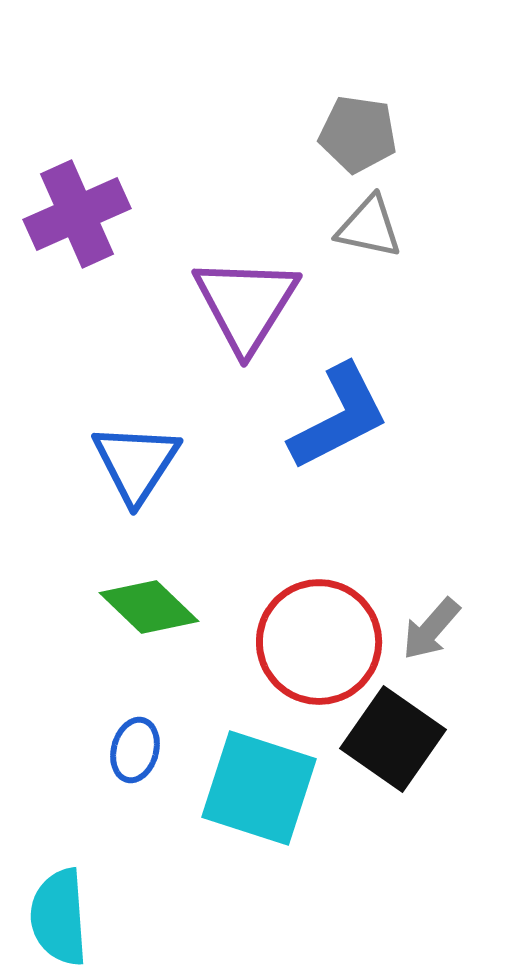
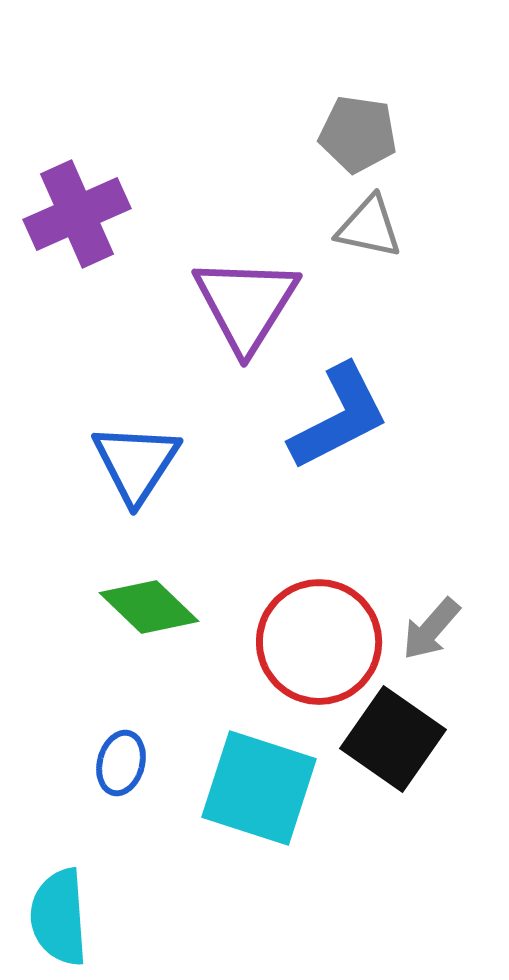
blue ellipse: moved 14 px left, 13 px down
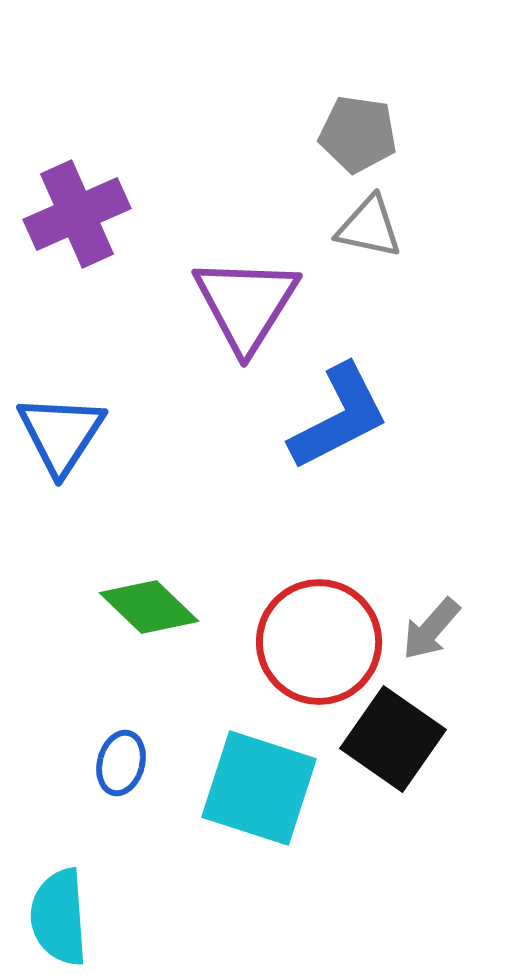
blue triangle: moved 75 px left, 29 px up
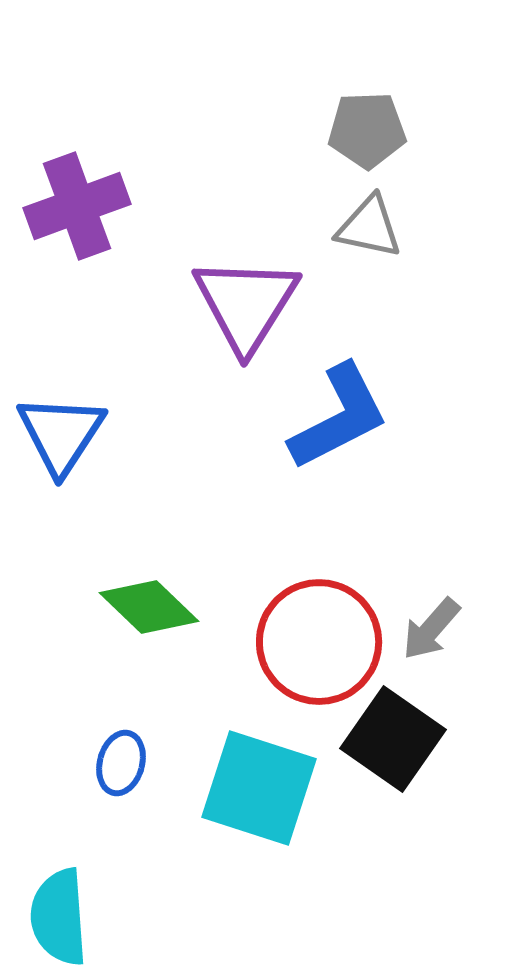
gray pentagon: moved 9 px right, 4 px up; rotated 10 degrees counterclockwise
purple cross: moved 8 px up; rotated 4 degrees clockwise
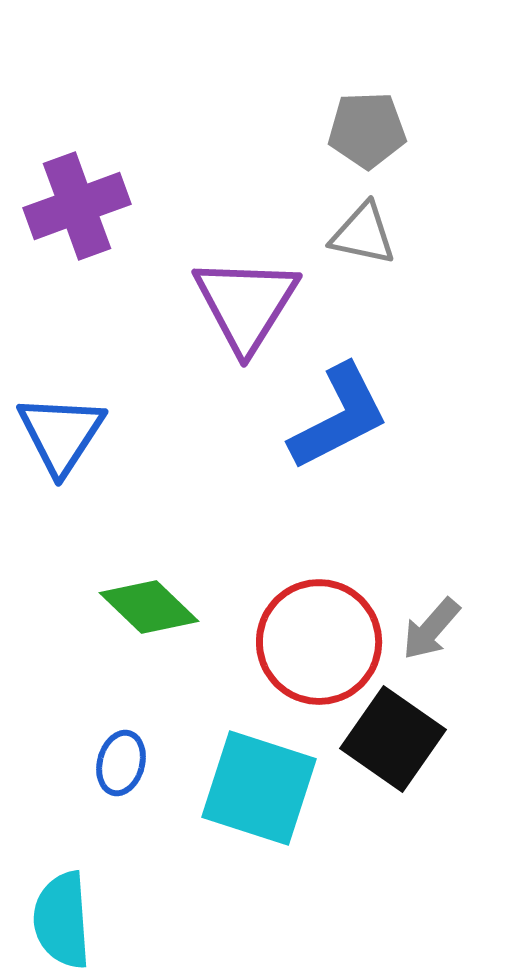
gray triangle: moved 6 px left, 7 px down
cyan semicircle: moved 3 px right, 3 px down
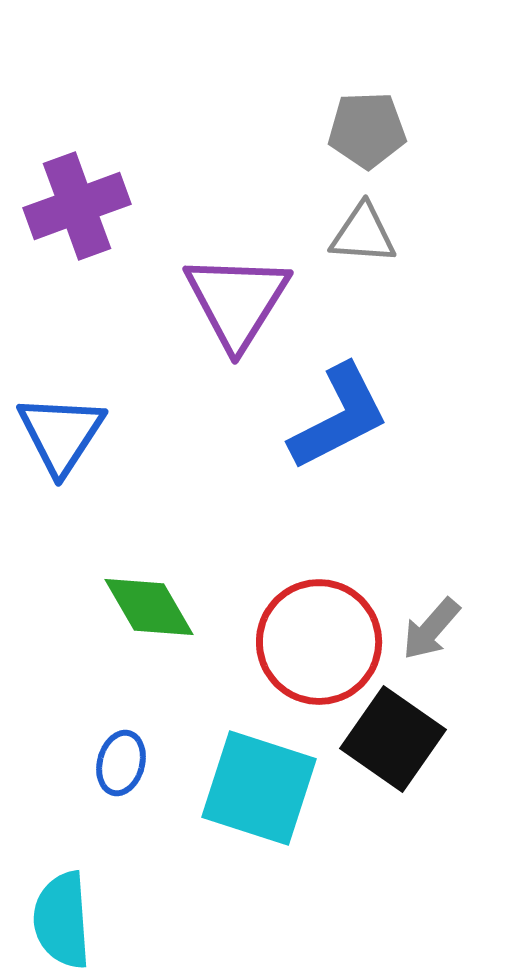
gray triangle: rotated 8 degrees counterclockwise
purple triangle: moved 9 px left, 3 px up
green diamond: rotated 16 degrees clockwise
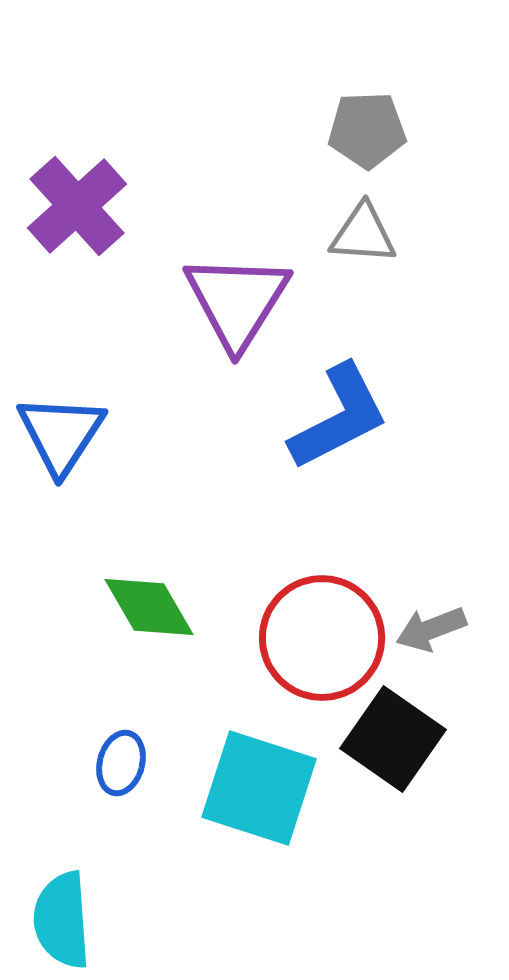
purple cross: rotated 22 degrees counterclockwise
gray arrow: rotated 28 degrees clockwise
red circle: moved 3 px right, 4 px up
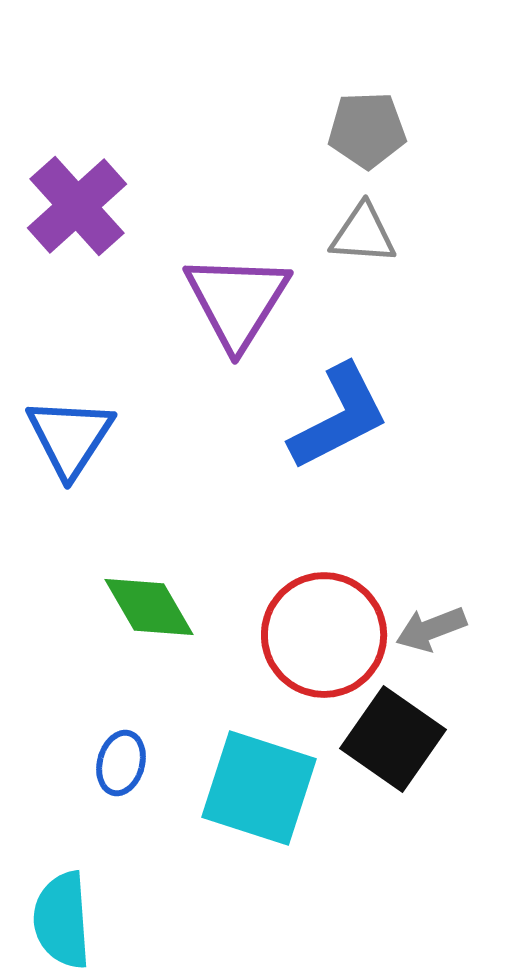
blue triangle: moved 9 px right, 3 px down
red circle: moved 2 px right, 3 px up
